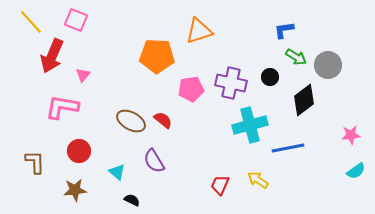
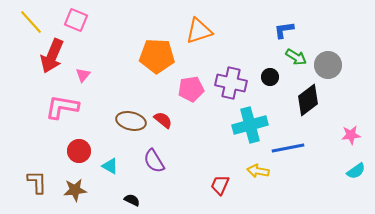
black diamond: moved 4 px right
brown ellipse: rotated 16 degrees counterclockwise
brown L-shape: moved 2 px right, 20 px down
cyan triangle: moved 7 px left, 6 px up; rotated 12 degrees counterclockwise
yellow arrow: moved 9 px up; rotated 25 degrees counterclockwise
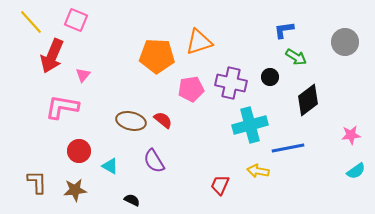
orange triangle: moved 11 px down
gray circle: moved 17 px right, 23 px up
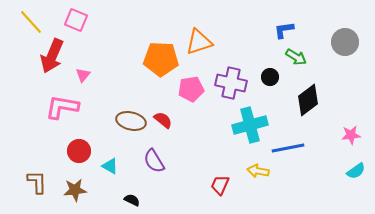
orange pentagon: moved 4 px right, 3 px down
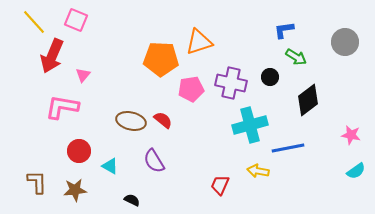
yellow line: moved 3 px right
pink star: rotated 18 degrees clockwise
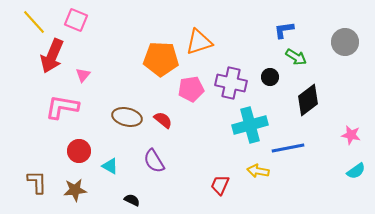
brown ellipse: moved 4 px left, 4 px up
